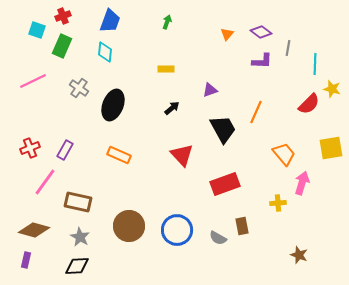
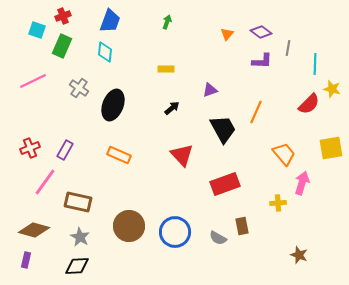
blue circle at (177, 230): moved 2 px left, 2 px down
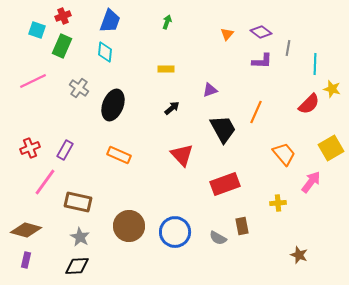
yellow square at (331, 148): rotated 20 degrees counterclockwise
pink arrow at (302, 183): moved 9 px right, 1 px up; rotated 20 degrees clockwise
brown diamond at (34, 230): moved 8 px left
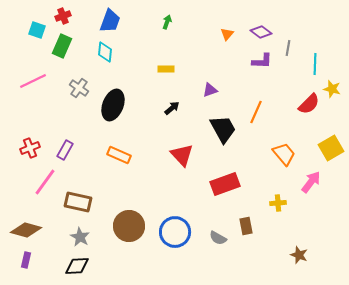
brown rectangle at (242, 226): moved 4 px right
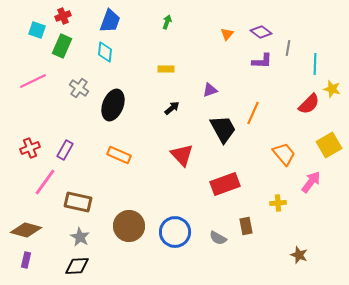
orange line at (256, 112): moved 3 px left, 1 px down
yellow square at (331, 148): moved 2 px left, 3 px up
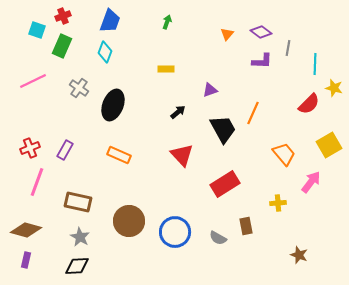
cyan diamond at (105, 52): rotated 15 degrees clockwise
yellow star at (332, 89): moved 2 px right, 1 px up
black arrow at (172, 108): moved 6 px right, 4 px down
pink line at (45, 182): moved 8 px left; rotated 16 degrees counterclockwise
red rectangle at (225, 184): rotated 12 degrees counterclockwise
brown circle at (129, 226): moved 5 px up
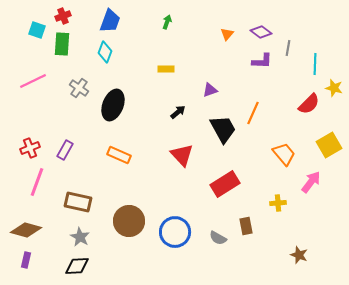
green rectangle at (62, 46): moved 2 px up; rotated 20 degrees counterclockwise
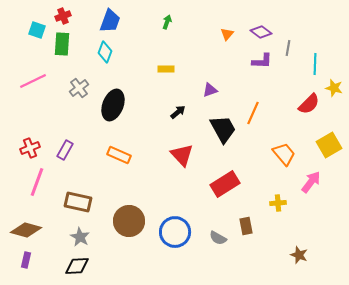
gray cross at (79, 88): rotated 18 degrees clockwise
